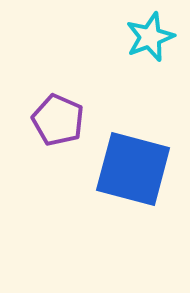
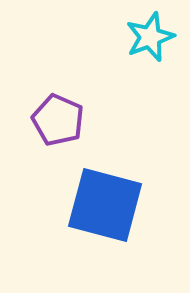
blue square: moved 28 px left, 36 px down
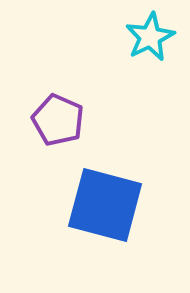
cyan star: rotated 6 degrees counterclockwise
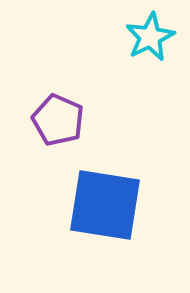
blue square: rotated 6 degrees counterclockwise
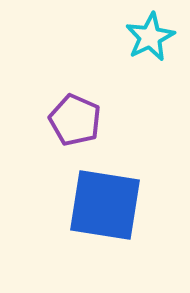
purple pentagon: moved 17 px right
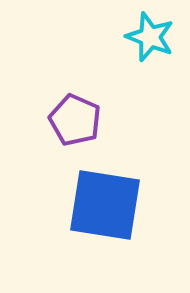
cyan star: rotated 24 degrees counterclockwise
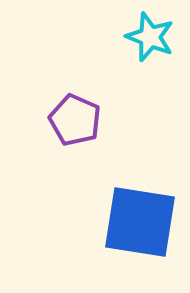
blue square: moved 35 px right, 17 px down
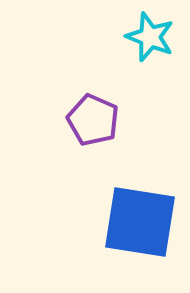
purple pentagon: moved 18 px right
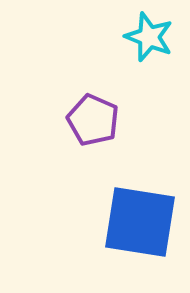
cyan star: moved 1 px left
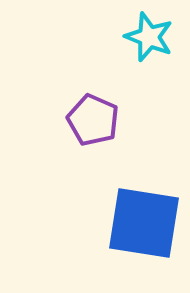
blue square: moved 4 px right, 1 px down
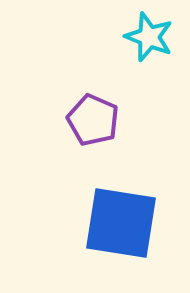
blue square: moved 23 px left
